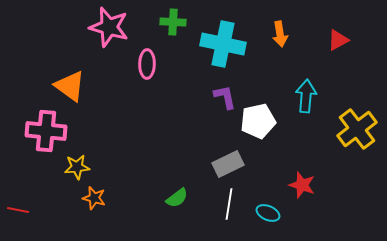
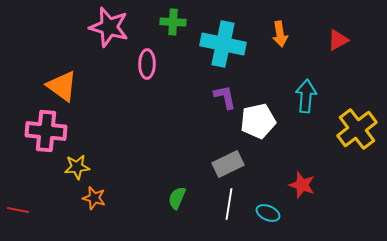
orange triangle: moved 8 px left
green semicircle: rotated 150 degrees clockwise
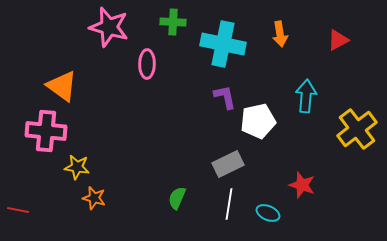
yellow star: rotated 15 degrees clockwise
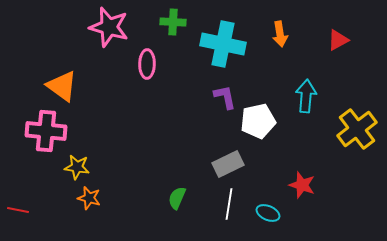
orange star: moved 5 px left
